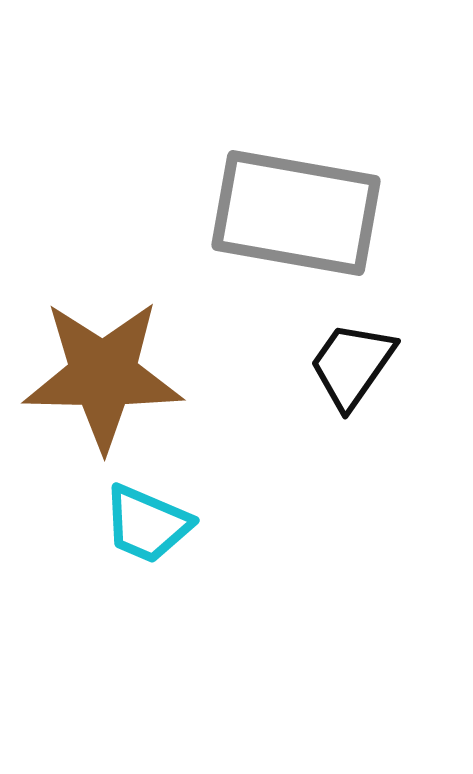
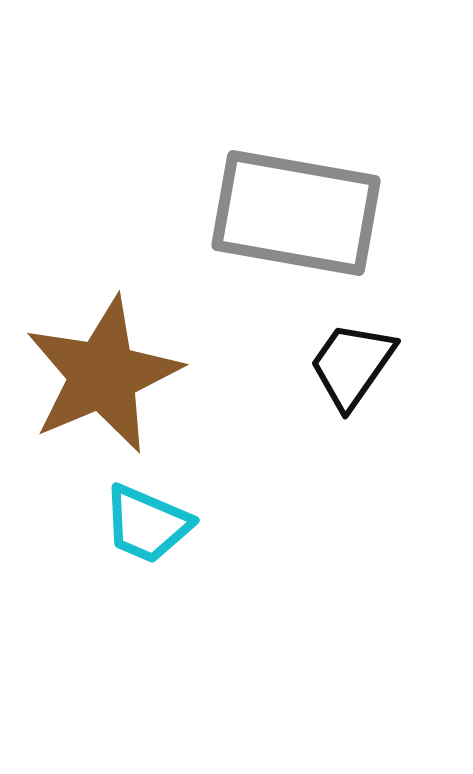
brown star: rotated 24 degrees counterclockwise
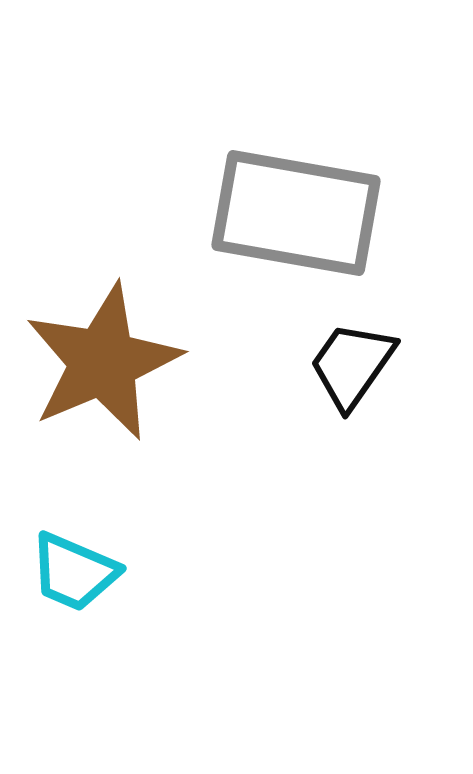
brown star: moved 13 px up
cyan trapezoid: moved 73 px left, 48 px down
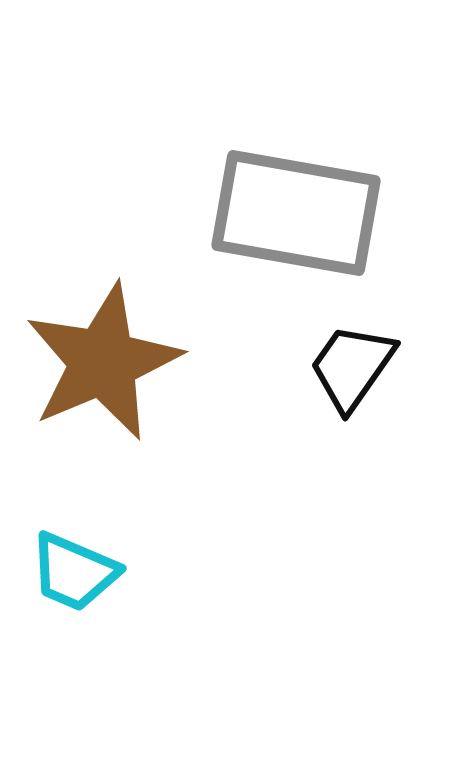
black trapezoid: moved 2 px down
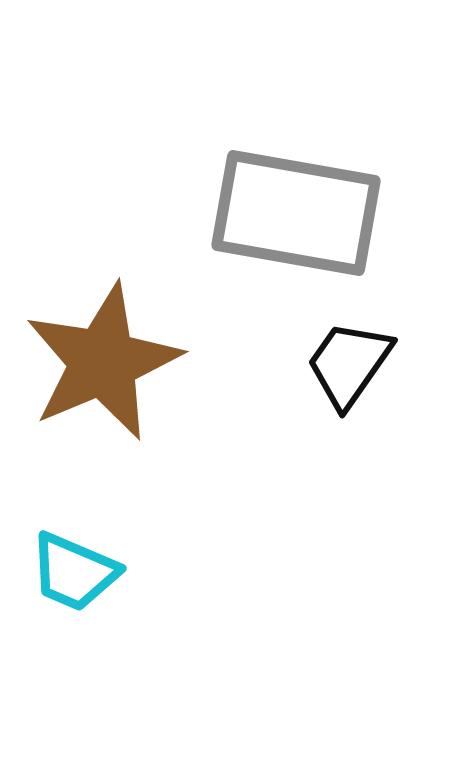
black trapezoid: moved 3 px left, 3 px up
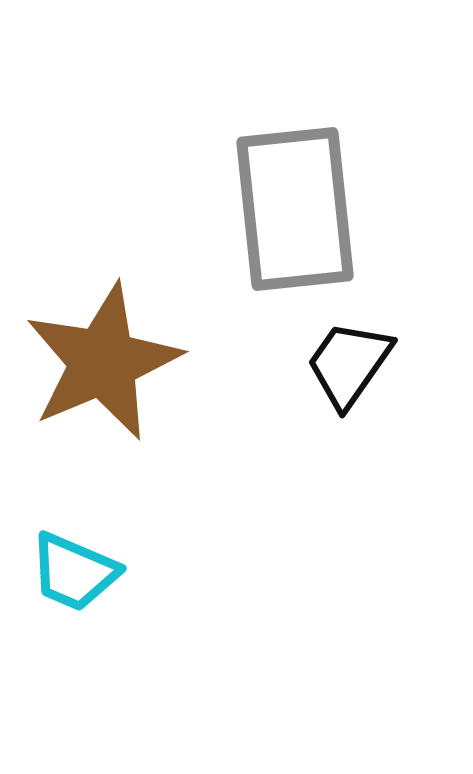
gray rectangle: moved 1 px left, 4 px up; rotated 74 degrees clockwise
